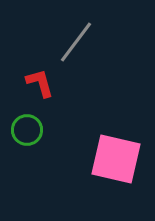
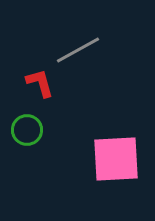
gray line: moved 2 px right, 8 px down; rotated 24 degrees clockwise
pink square: rotated 16 degrees counterclockwise
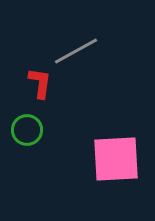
gray line: moved 2 px left, 1 px down
red L-shape: rotated 24 degrees clockwise
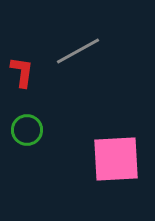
gray line: moved 2 px right
red L-shape: moved 18 px left, 11 px up
